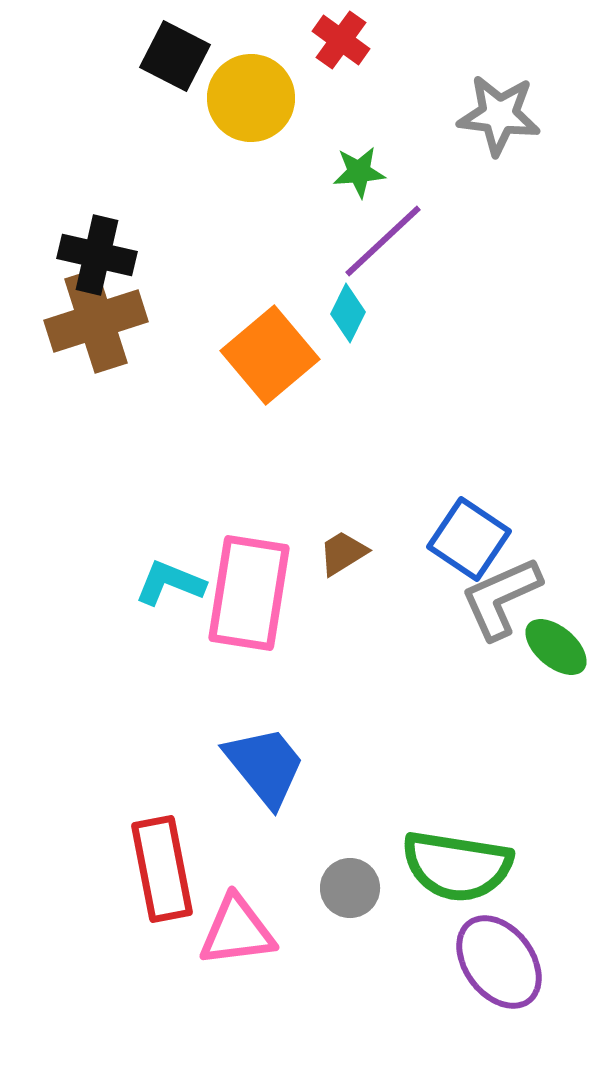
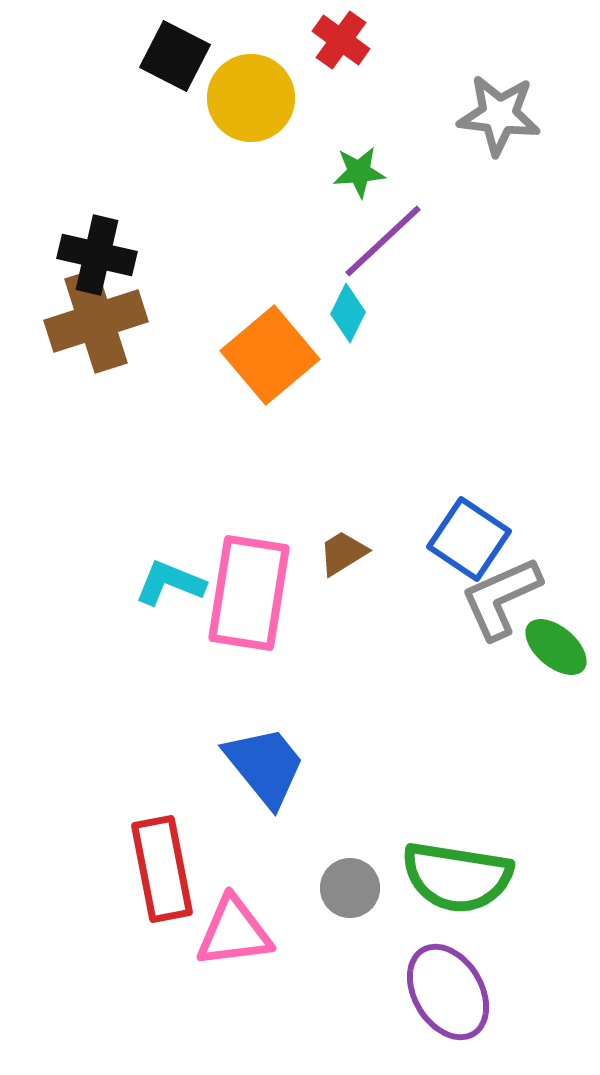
green semicircle: moved 11 px down
pink triangle: moved 3 px left, 1 px down
purple ellipse: moved 51 px left, 30 px down; rotated 6 degrees clockwise
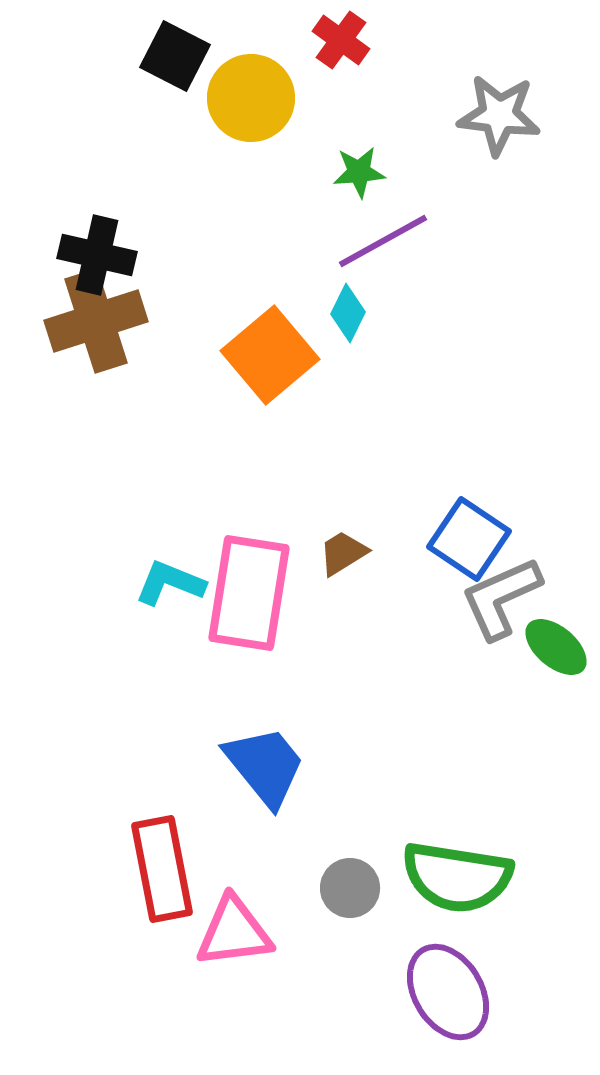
purple line: rotated 14 degrees clockwise
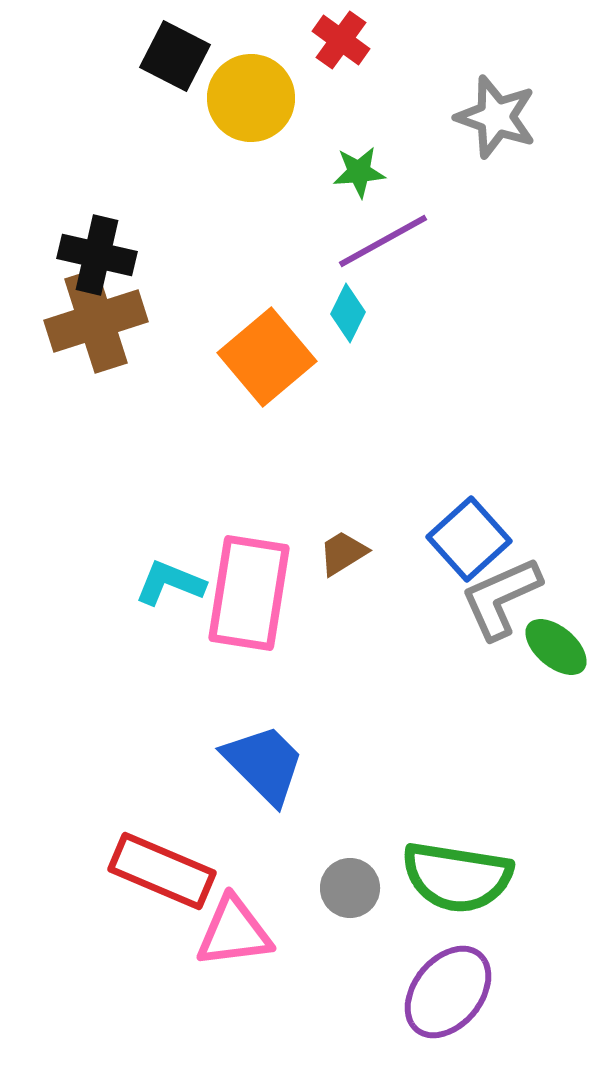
gray star: moved 3 px left, 2 px down; rotated 12 degrees clockwise
orange square: moved 3 px left, 2 px down
blue square: rotated 14 degrees clockwise
blue trapezoid: moved 1 px left, 2 px up; rotated 6 degrees counterclockwise
red rectangle: moved 2 px down; rotated 56 degrees counterclockwise
purple ellipse: rotated 70 degrees clockwise
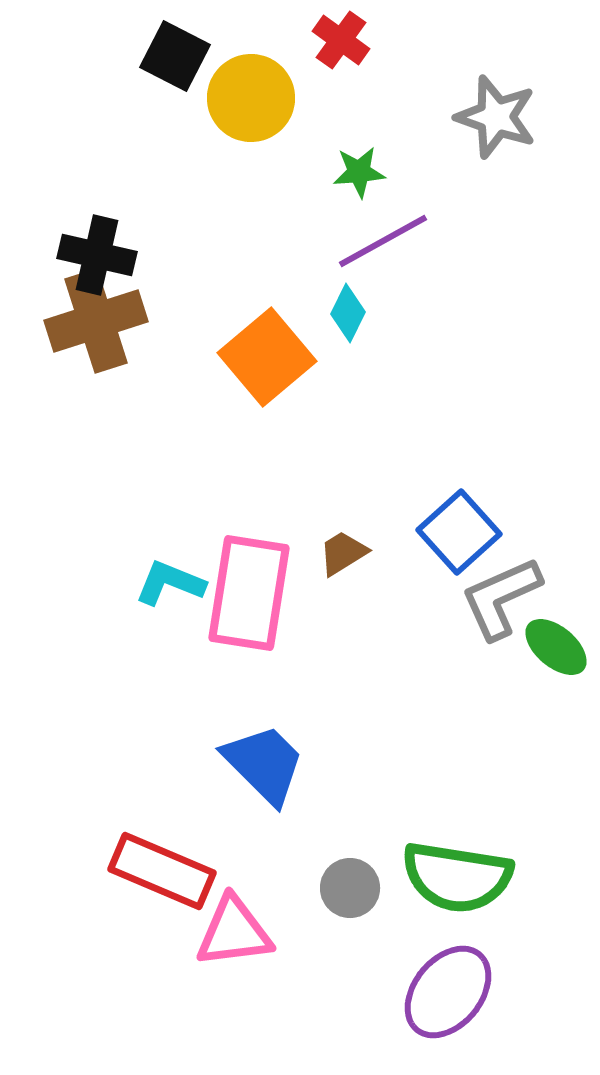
blue square: moved 10 px left, 7 px up
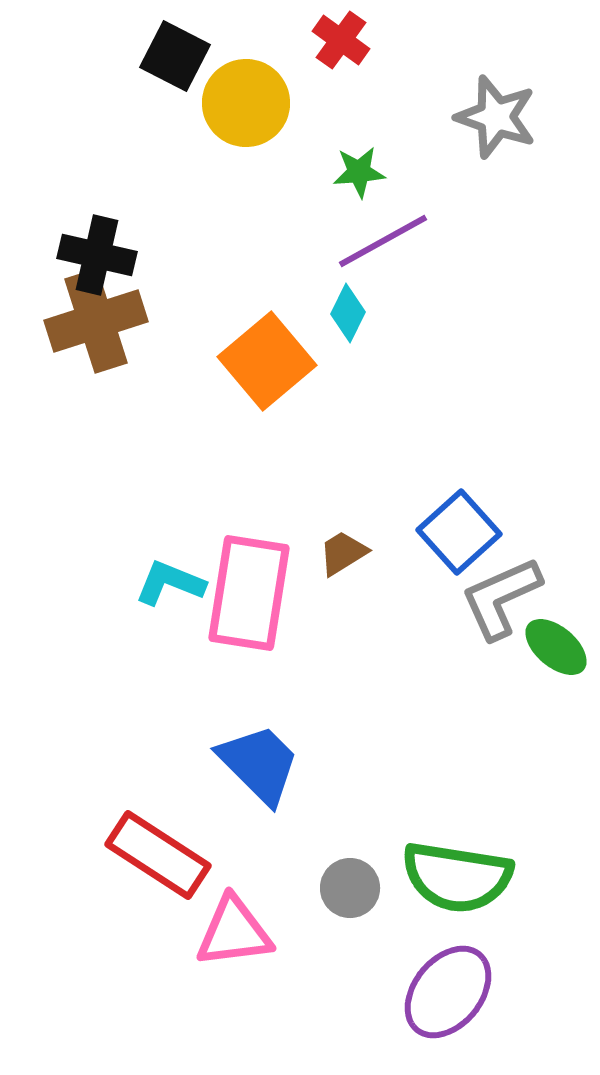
yellow circle: moved 5 px left, 5 px down
orange square: moved 4 px down
blue trapezoid: moved 5 px left
red rectangle: moved 4 px left, 16 px up; rotated 10 degrees clockwise
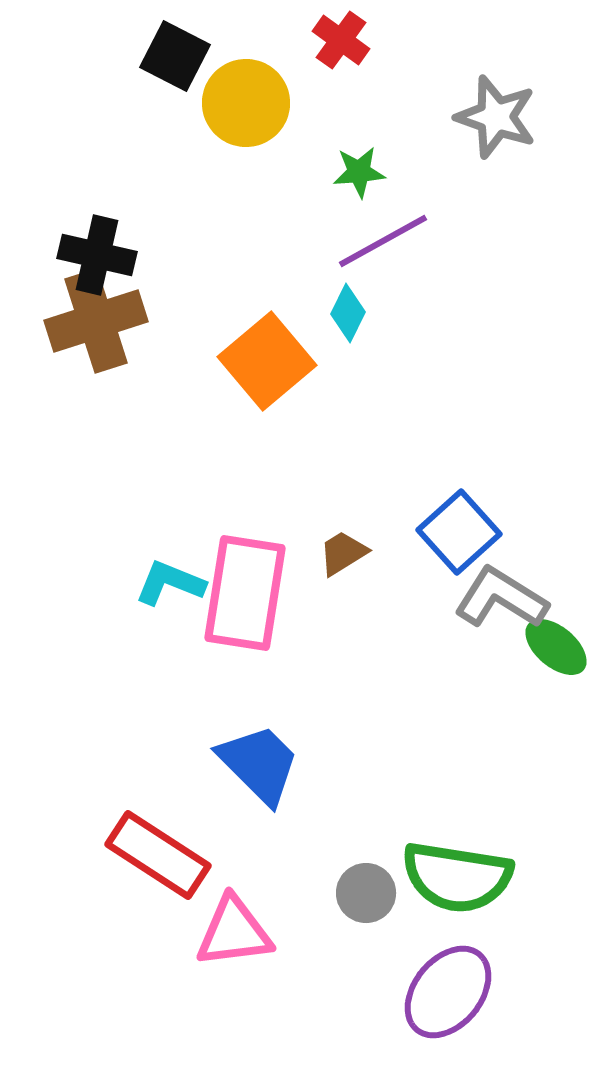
pink rectangle: moved 4 px left
gray L-shape: rotated 56 degrees clockwise
gray circle: moved 16 px right, 5 px down
